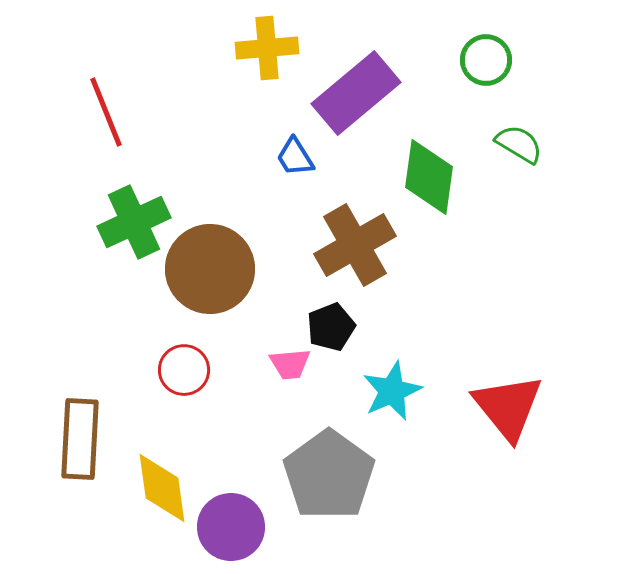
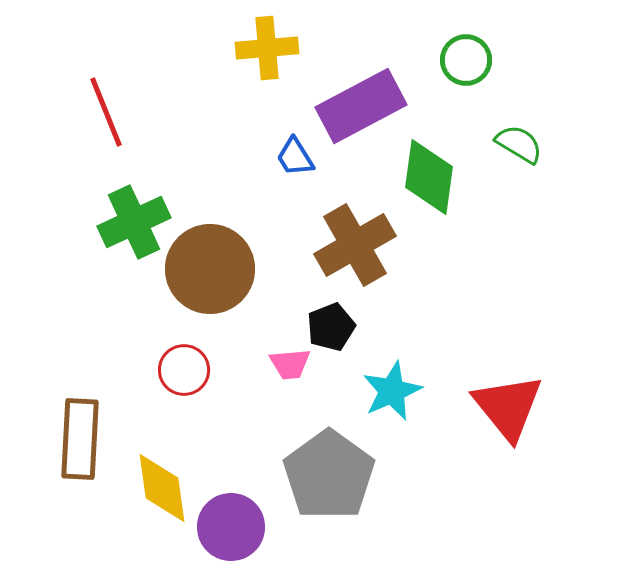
green circle: moved 20 px left
purple rectangle: moved 5 px right, 13 px down; rotated 12 degrees clockwise
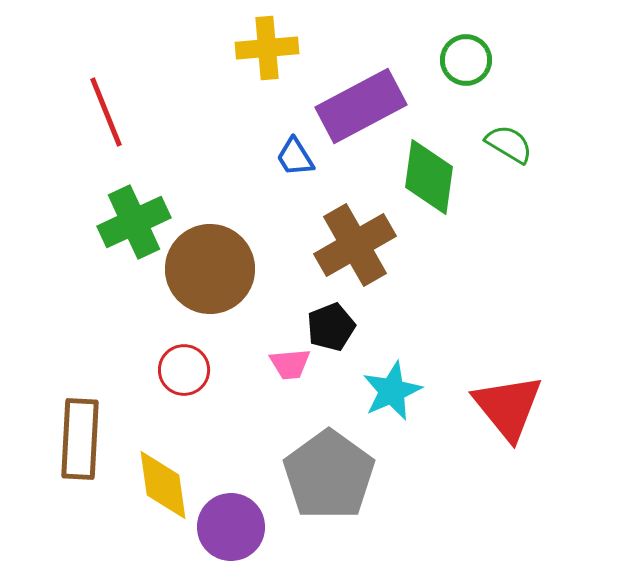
green semicircle: moved 10 px left
yellow diamond: moved 1 px right, 3 px up
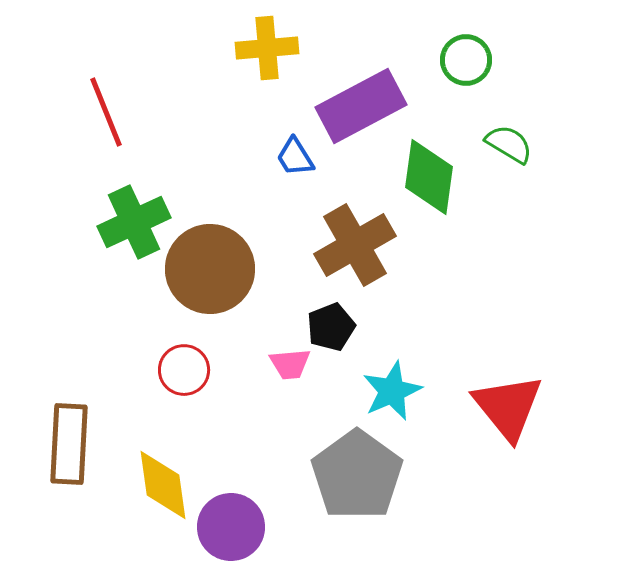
brown rectangle: moved 11 px left, 5 px down
gray pentagon: moved 28 px right
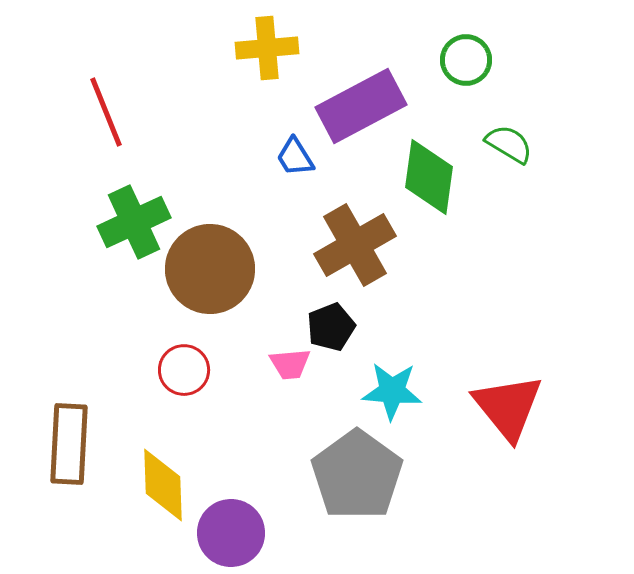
cyan star: rotated 28 degrees clockwise
yellow diamond: rotated 6 degrees clockwise
purple circle: moved 6 px down
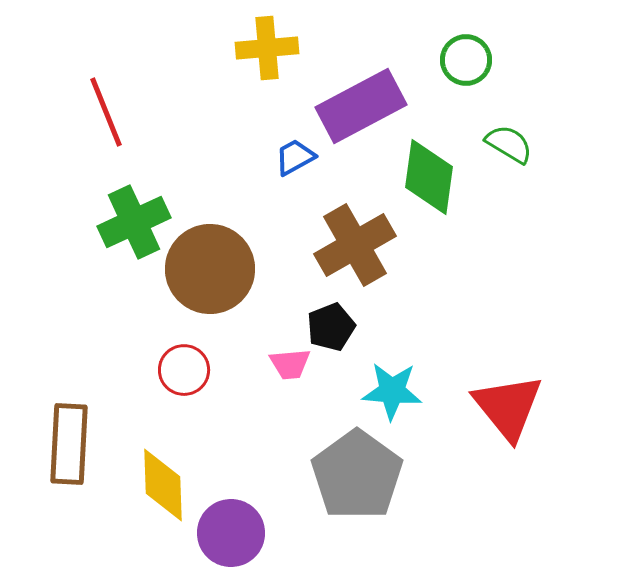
blue trapezoid: rotated 93 degrees clockwise
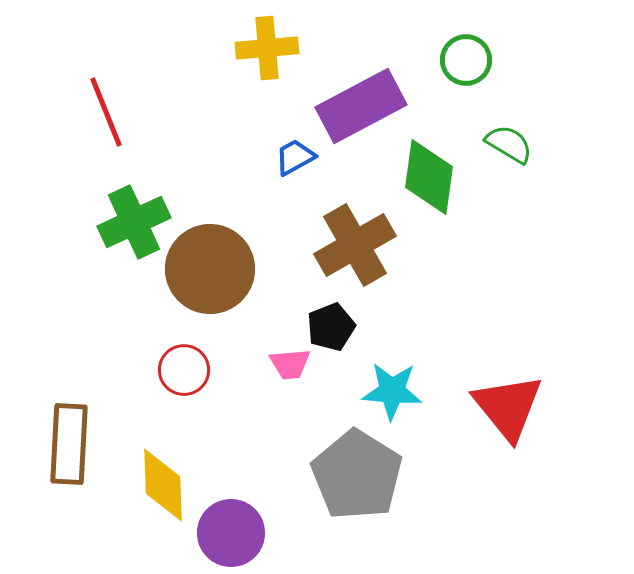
gray pentagon: rotated 4 degrees counterclockwise
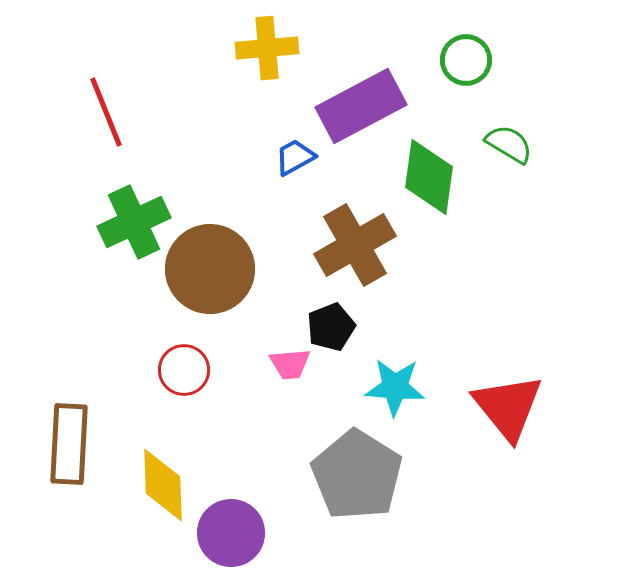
cyan star: moved 3 px right, 4 px up
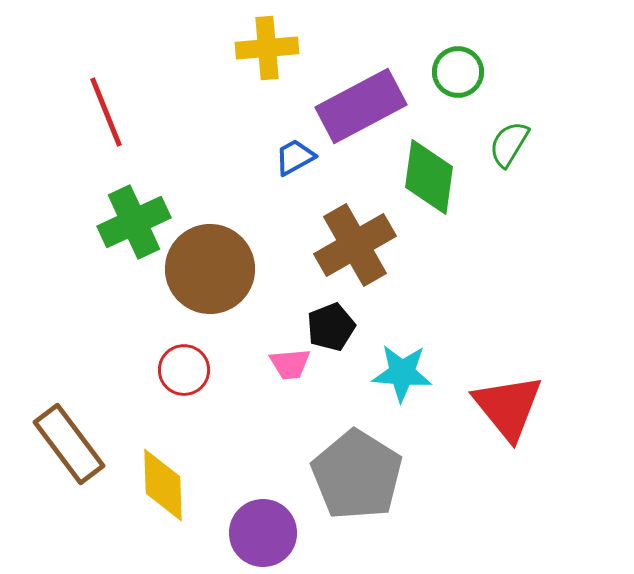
green circle: moved 8 px left, 12 px down
green semicircle: rotated 90 degrees counterclockwise
cyan star: moved 7 px right, 14 px up
brown rectangle: rotated 40 degrees counterclockwise
purple circle: moved 32 px right
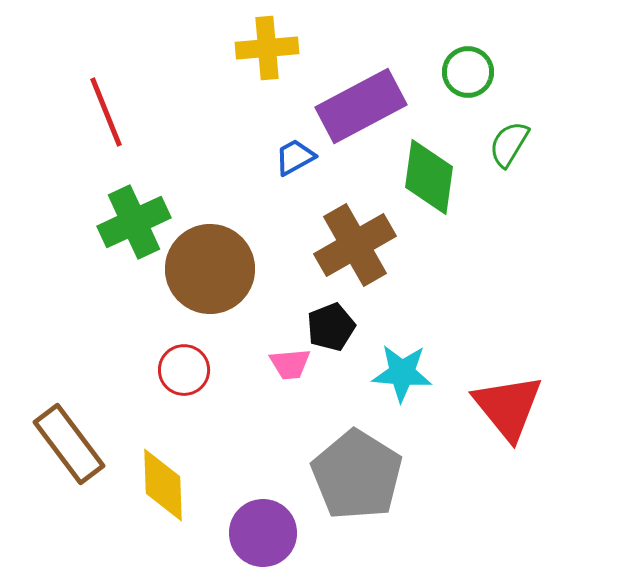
green circle: moved 10 px right
